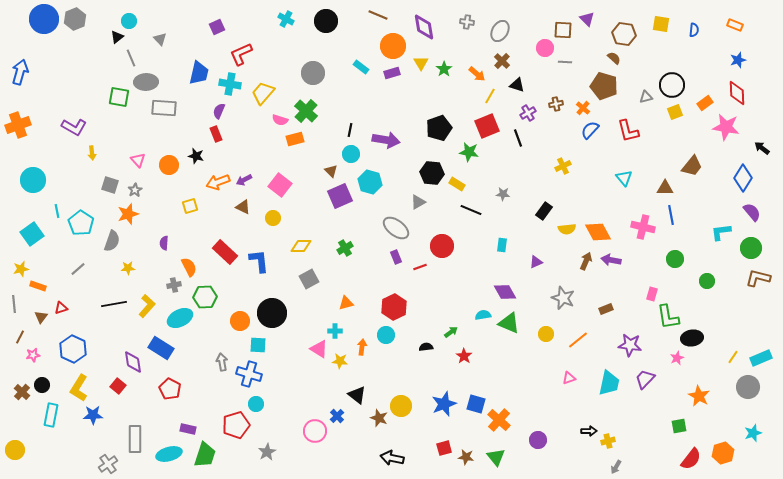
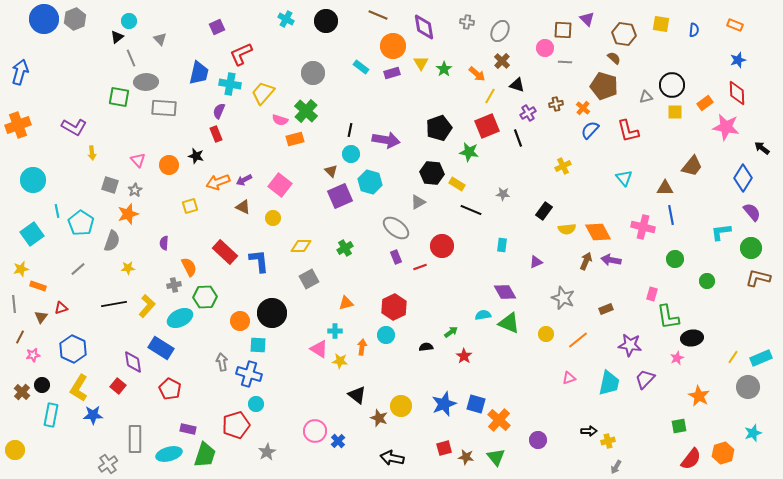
yellow square at (675, 112): rotated 21 degrees clockwise
blue cross at (337, 416): moved 1 px right, 25 px down
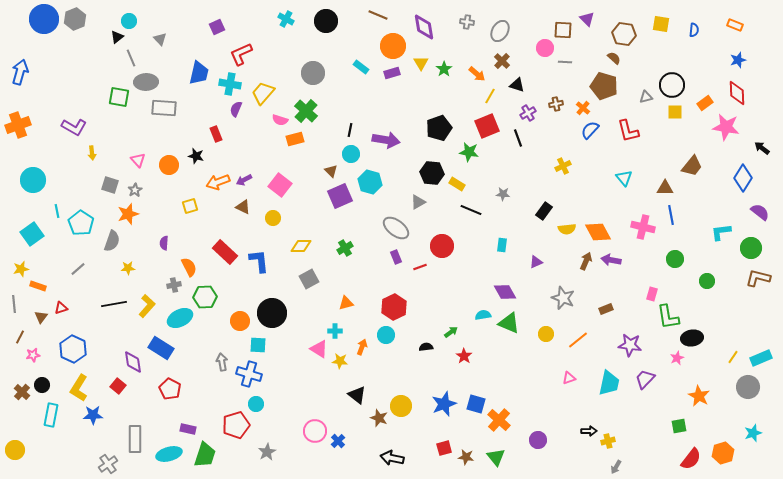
purple semicircle at (219, 111): moved 17 px right, 2 px up
purple semicircle at (752, 212): moved 8 px right; rotated 12 degrees counterclockwise
orange arrow at (362, 347): rotated 14 degrees clockwise
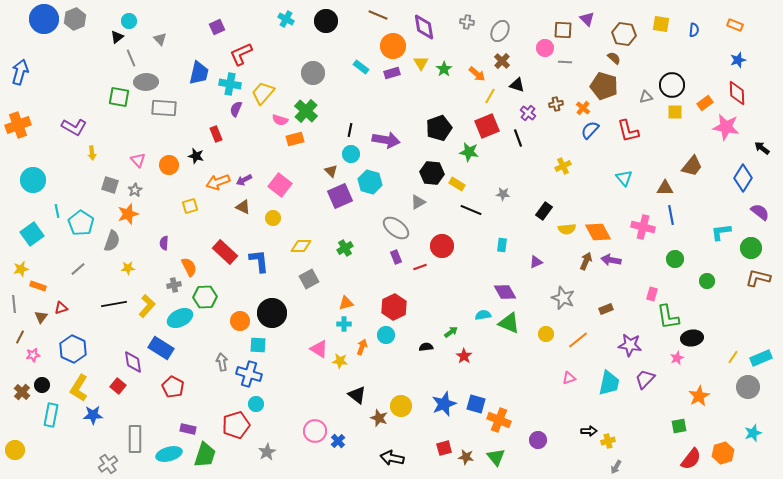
purple cross at (528, 113): rotated 21 degrees counterclockwise
cyan cross at (335, 331): moved 9 px right, 7 px up
red pentagon at (170, 389): moved 3 px right, 2 px up
orange star at (699, 396): rotated 15 degrees clockwise
orange cross at (499, 420): rotated 20 degrees counterclockwise
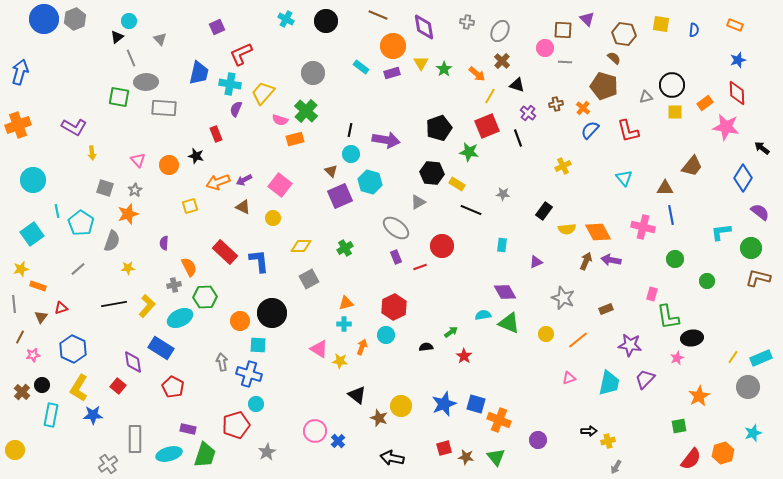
gray square at (110, 185): moved 5 px left, 3 px down
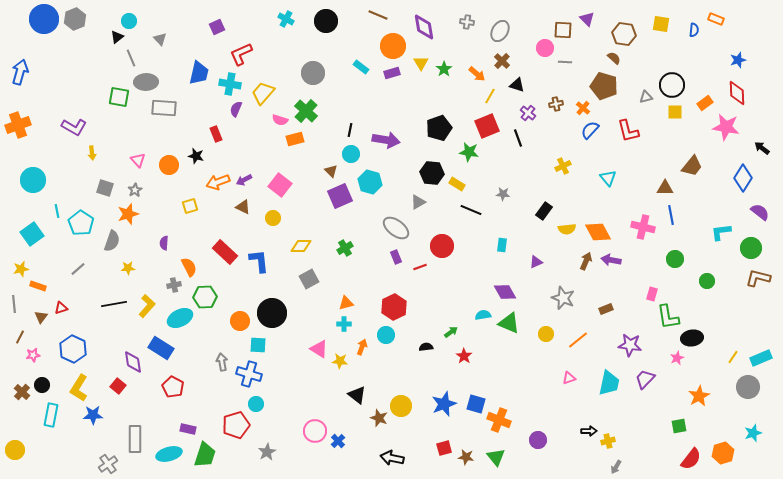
orange rectangle at (735, 25): moved 19 px left, 6 px up
cyan triangle at (624, 178): moved 16 px left
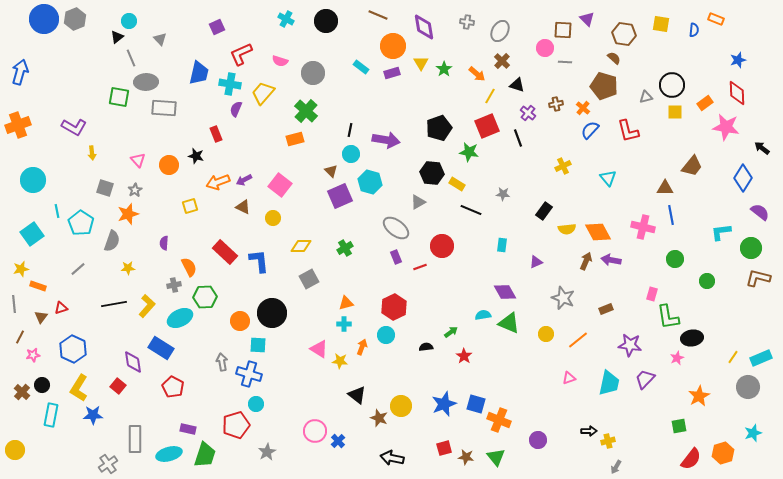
pink semicircle at (280, 120): moved 59 px up
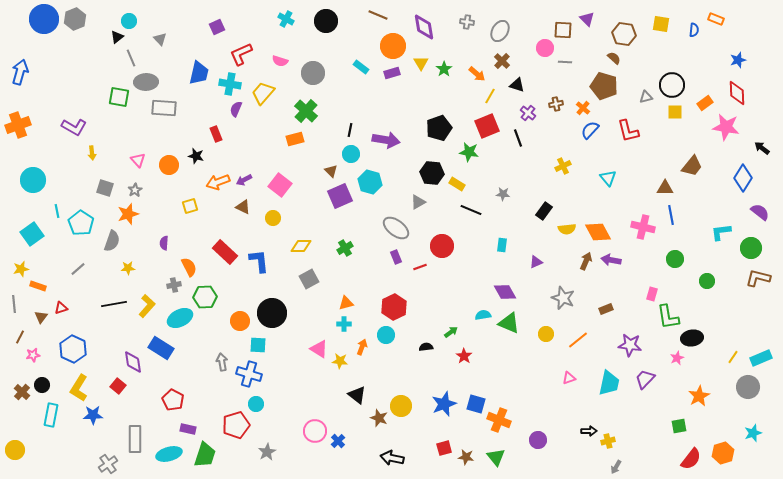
red pentagon at (173, 387): moved 13 px down
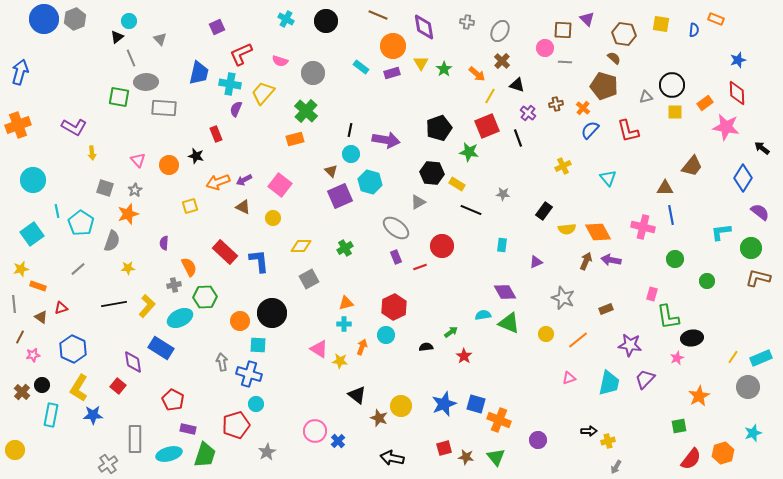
brown triangle at (41, 317): rotated 32 degrees counterclockwise
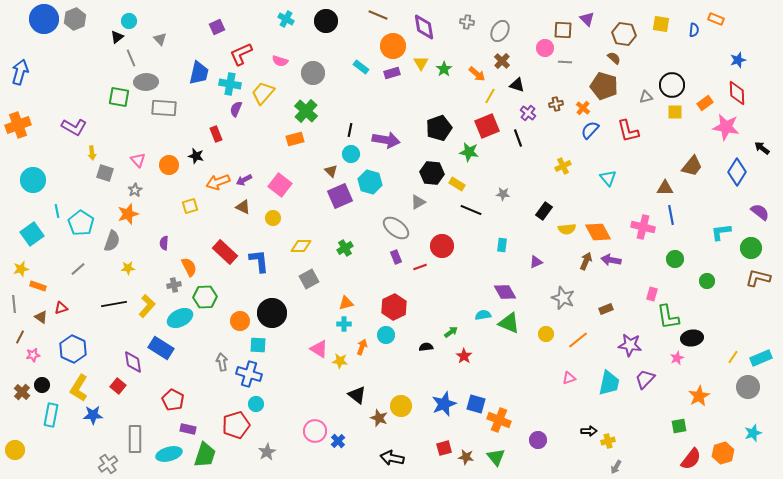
blue diamond at (743, 178): moved 6 px left, 6 px up
gray square at (105, 188): moved 15 px up
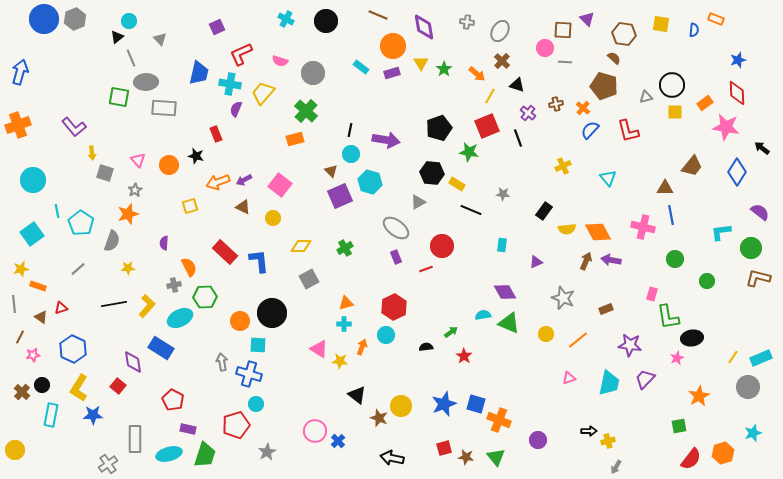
purple L-shape at (74, 127): rotated 20 degrees clockwise
red line at (420, 267): moved 6 px right, 2 px down
